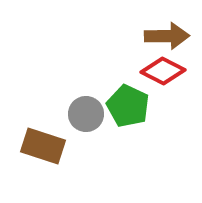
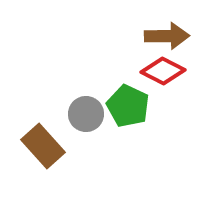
brown rectangle: rotated 30 degrees clockwise
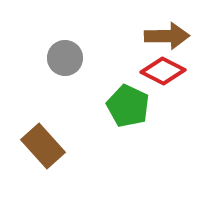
gray circle: moved 21 px left, 56 px up
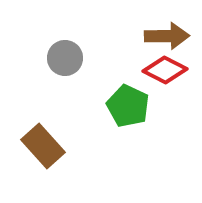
red diamond: moved 2 px right, 1 px up
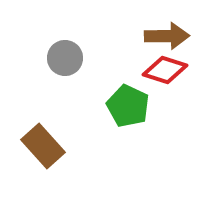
red diamond: rotated 9 degrees counterclockwise
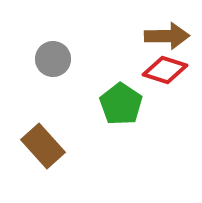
gray circle: moved 12 px left, 1 px down
green pentagon: moved 7 px left, 2 px up; rotated 9 degrees clockwise
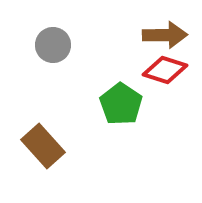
brown arrow: moved 2 px left, 1 px up
gray circle: moved 14 px up
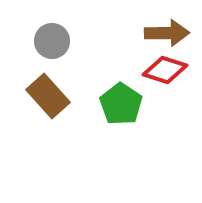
brown arrow: moved 2 px right, 2 px up
gray circle: moved 1 px left, 4 px up
brown rectangle: moved 5 px right, 50 px up
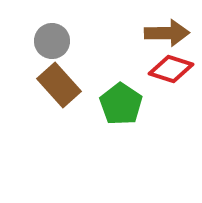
red diamond: moved 6 px right, 1 px up
brown rectangle: moved 11 px right, 11 px up
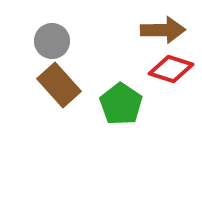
brown arrow: moved 4 px left, 3 px up
